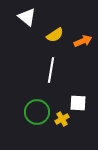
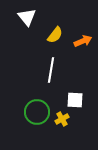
white triangle: rotated 12 degrees clockwise
yellow semicircle: rotated 18 degrees counterclockwise
white square: moved 3 px left, 3 px up
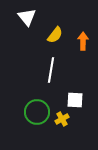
orange arrow: rotated 66 degrees counterclockwise
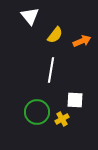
white triangle: moved 3 px right, 1 px up
orange arrow: moved 1 px left; rotated 66 degrees clockwise
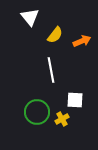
white triangle: moved 1 px down
white line: rotated 20 degrees counterclockwise
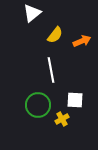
white triangle: moved 2 px right, 4 px up; rotated 30 degrees clockwise
green circle: moved 1 px right, 7 px up
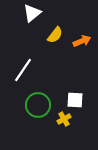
white line: moved 28 px left; rotated 45 degrees clockwise
yellow cross: moved 2 px right
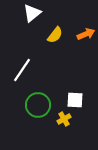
orange arrow: moved 4 px right, 7 px up
white line: moved 1 px left
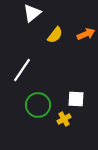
white square: moved 1 px right, 1 px up
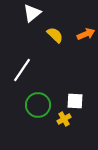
yellow semicircle: rotated 84 degrees counterclockwise
white square: moved 1 px left, 2 px down
